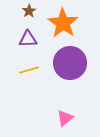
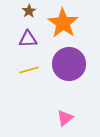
purple circle: moved 1 px left, 1 px down
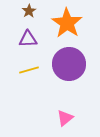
orange star: moved 4 px right
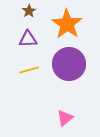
orange star: moved 1 px down
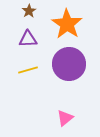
yellow line: moved 1 px left
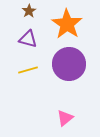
purple triangle: rotated 18 degrees clockwise
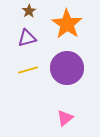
purple triangle: moved 1 px left, 1 px up; rotated 30 degrees counterclockwise
purple circle: moved 2 px left, 4 px down
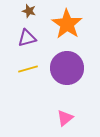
brown star: rotated 24 degrees counterclockwise
yellow line: moved 1 px up
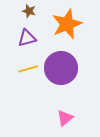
orange star: rotated 16 degrees clockwise
purple circle: moved 6 px left
